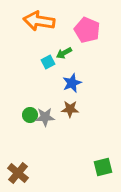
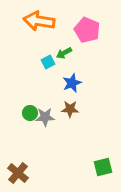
green circle: moved 2 px up
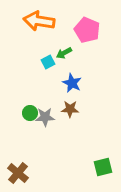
blue star: rotated 24 degrees counterclockwise
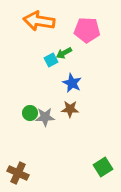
pink pentagon: rotated 20 degrees counterclockwise
cyan square: moved 3 px right, 2 px up
green square: rotated 18 degrees counterclockwise
brown cross: rotated 15 degrees counterclockwise
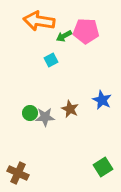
pink pentagon: moved 1 px left, 1 px down
green arrow: moved 17 px up
blue star: moved 30 px right, 17 px down
brown star: rotated 24 degrees clockwise
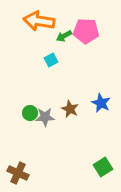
blue star: moved 1 px left, 3 px down
